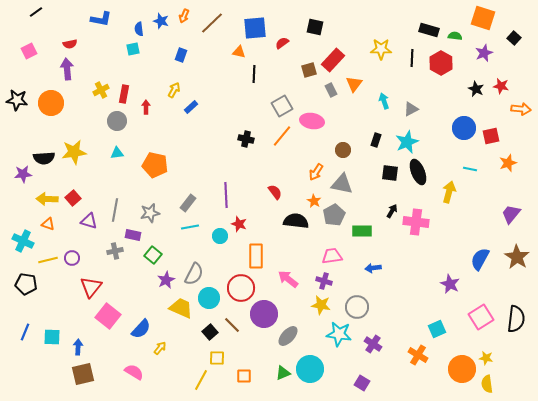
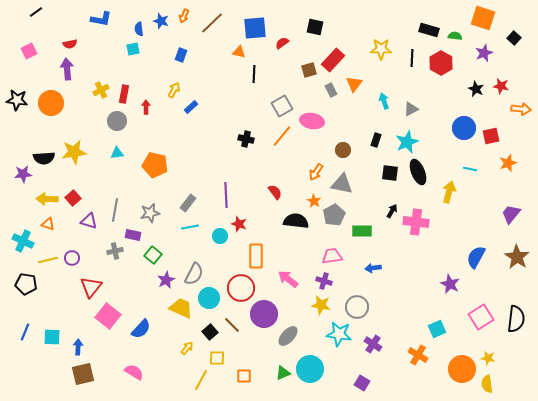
blue semicircle at (480, 259): moved 4 px left, 2 px up
yellow arrow at (160, 348): moved 27 px right
yellow star at (486, 358): moved 2 px right
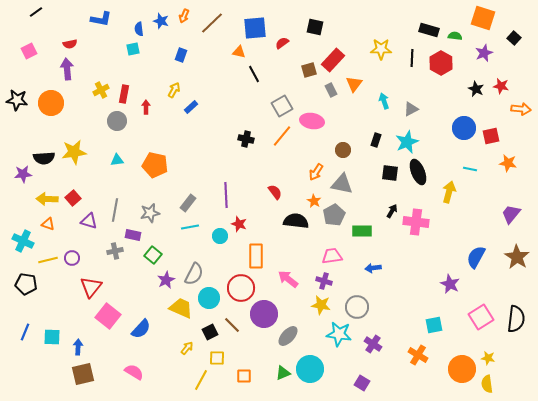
black line at (254, 74): rotated 30 degrees counterclockwise
cyan triangle at (117, 153): moved 7 px down
orange star at (508, 163): rotated 30 degrees clockwise
cyan square at (437, 329): moved 3 px left, 4 px up; rotated 12 degrees clockwise
black square at (210, 332): rotated 14 degrees clockwise
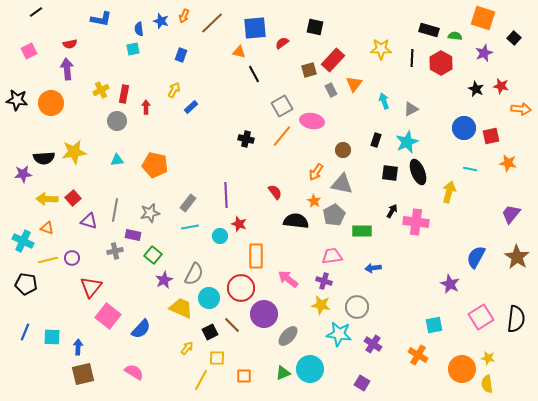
orange triangle at (48, 224): moved 1 px left, 4 px down
purple star at (166, 280): moved 2 px left
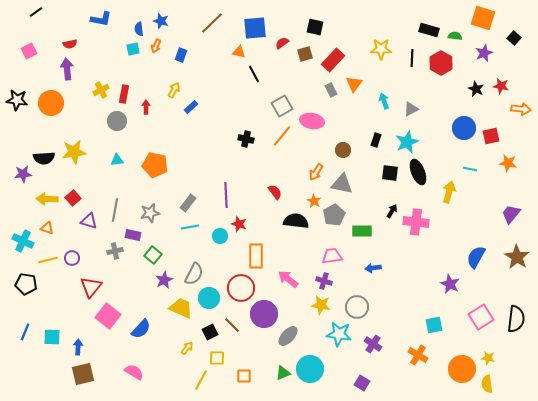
orange arrow at (184, 16): moved 28 px left, 30 px down
brown square at (309, 70): moved 4 px left, 16 px up
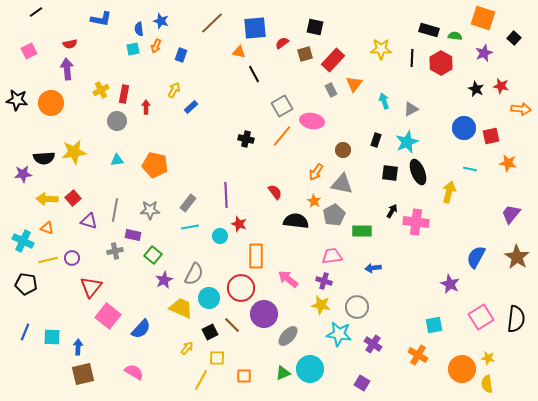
gray star at (150, 213): moved 3 px up; rotated 12 degrees clockwise
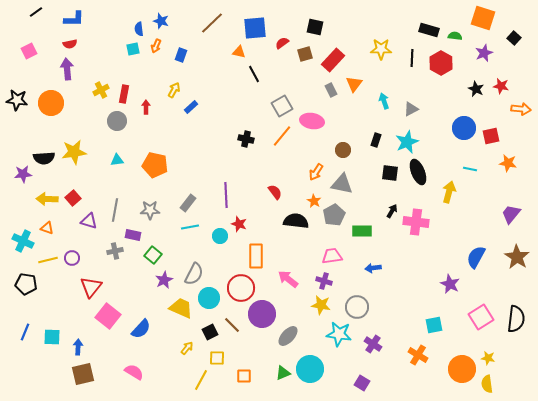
blue L-shape at (101, 19): moved 27 px left; rotated 10 degrees counterclockwise
purple circle at (264, 314): moved 2 px left
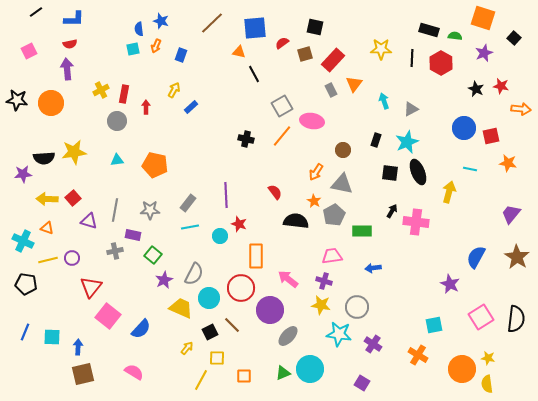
purple circle at (262, 314): moved 8 px right, 4 px up
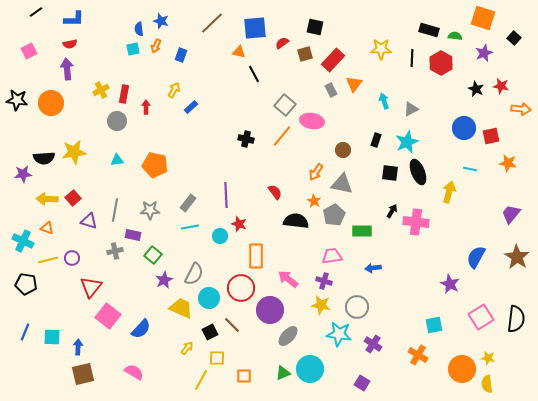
gray square at (282, 106): moved 3 px right, 1 px up; rotated 20 degrees counterclockwise
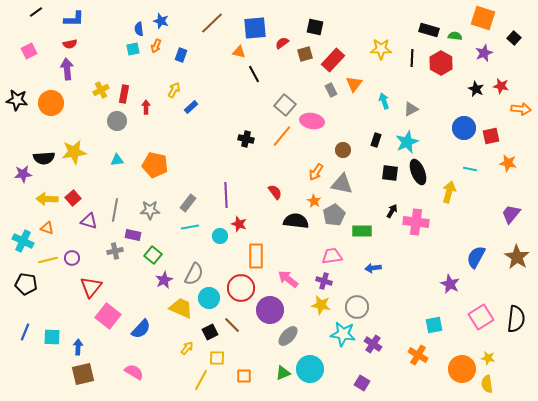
cyan star at (339, 334): moved 4 px right
